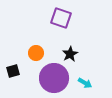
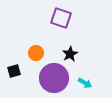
black square: moved 1 px right
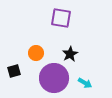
purple square: rotated 10 degrees counterclockwise
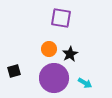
orange circle: moved 13 px right, 4 px up
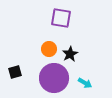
black square: moved 1 px right, 1 px down
